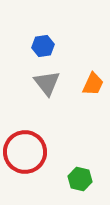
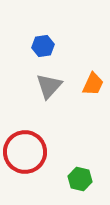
gray triangle: moved 2 px right, 3 px down; rotated 20 degrees clockwise
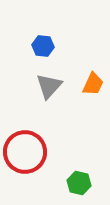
blue hexagon: rotated 15 degrees clockwise
green hexagon: moved 1 px left, 4 px down
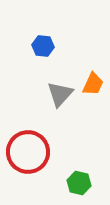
gray triangle: moved 11 px right, 8 px down
red circle: moved 3 px right
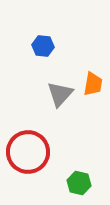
orange trapezoid: rotated 15 degrees counterclockwise
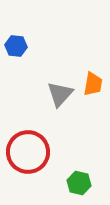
blue hexagon: moved 27 px left
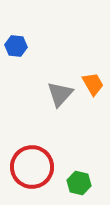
orange trapezoid: rotated 40 degrees counterclockwise
red circle: moved 4 px right, 15 px down
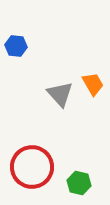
gray triangle: rotated 24 degrees counterclockwise
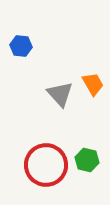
blue hexagon: moved 5 px right
red circle: moved 14 px right, 2 px up
green hexagon: moved 8 px right, 23 px up
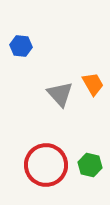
green hexagon: moved 3 px right, 5 px down
